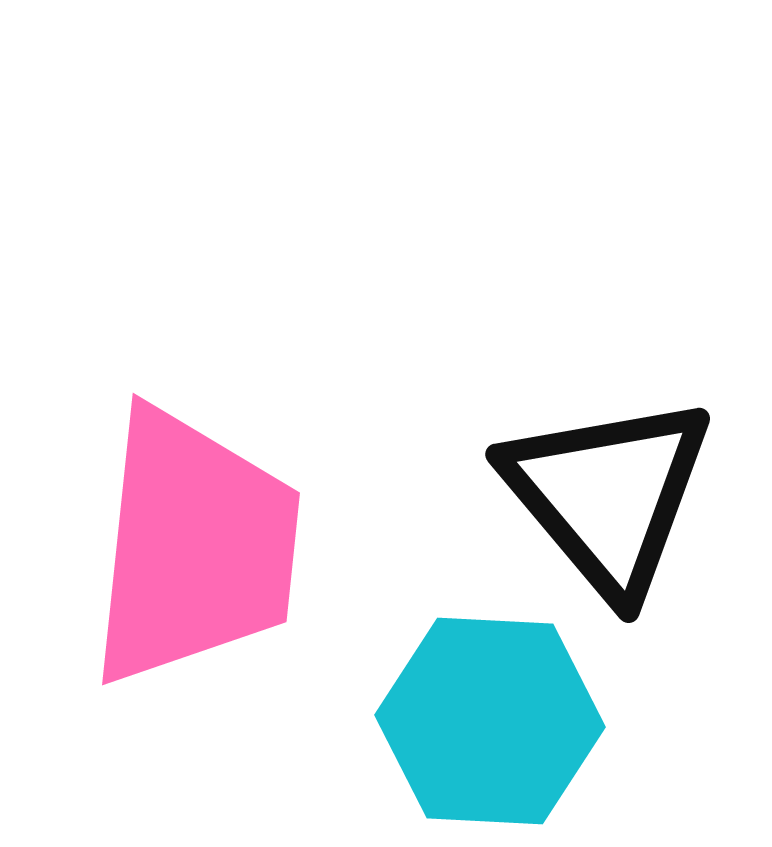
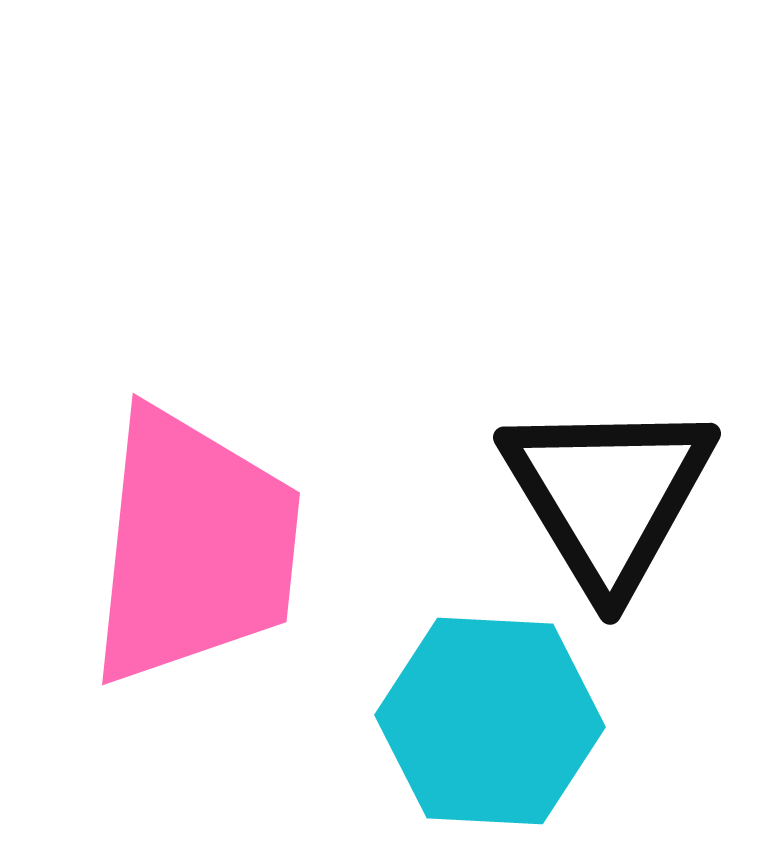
black triangle: rotated 9 degrees clockwise
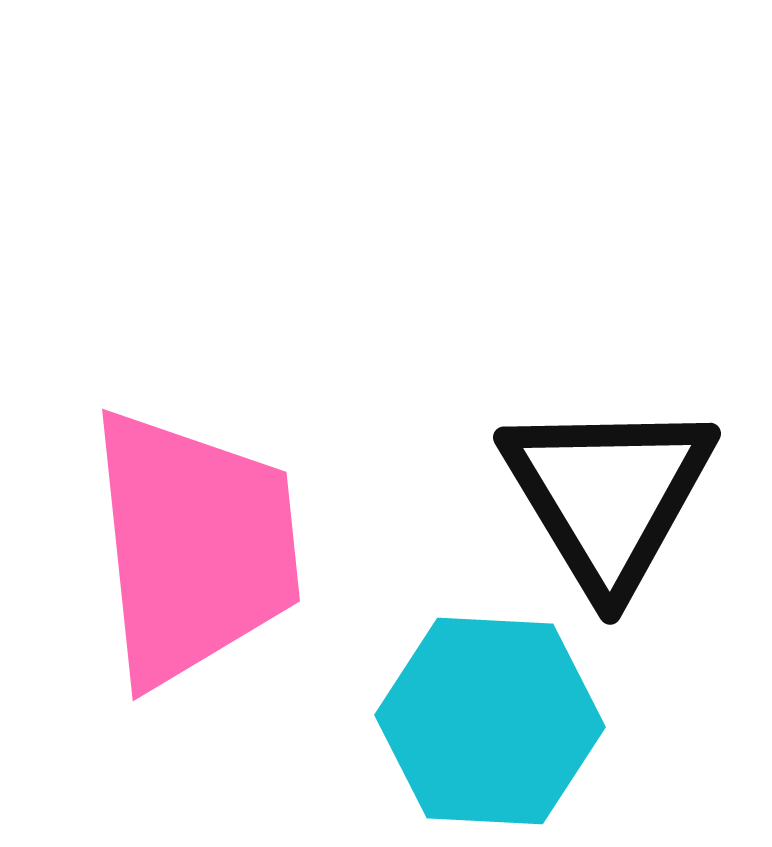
pink trapezoid: rotated 12 degrees counterclockwise
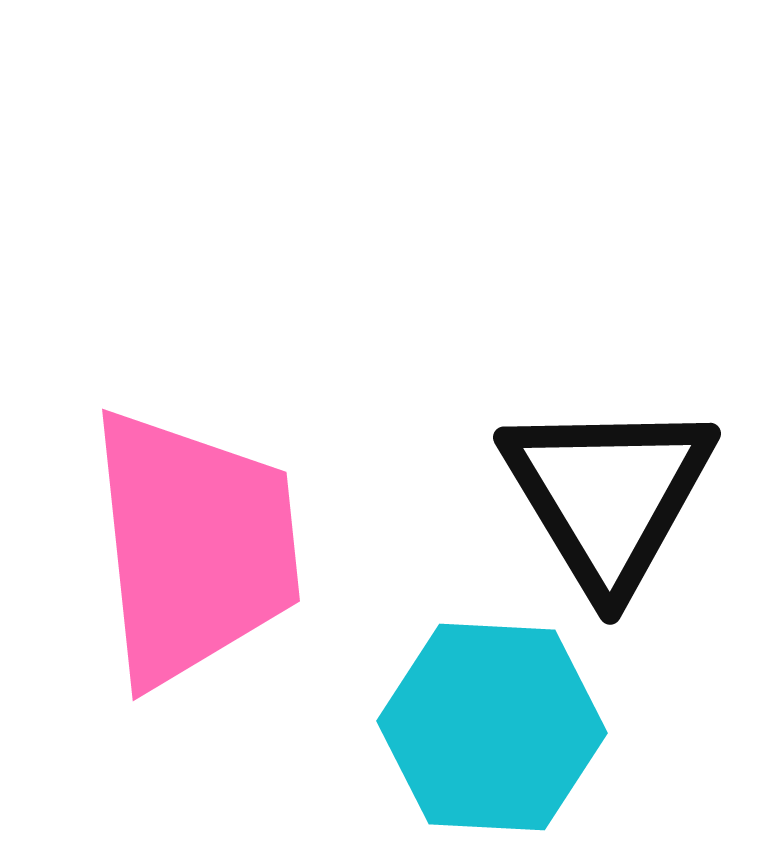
cyan hexagon: moved 2 px right, 6 px down
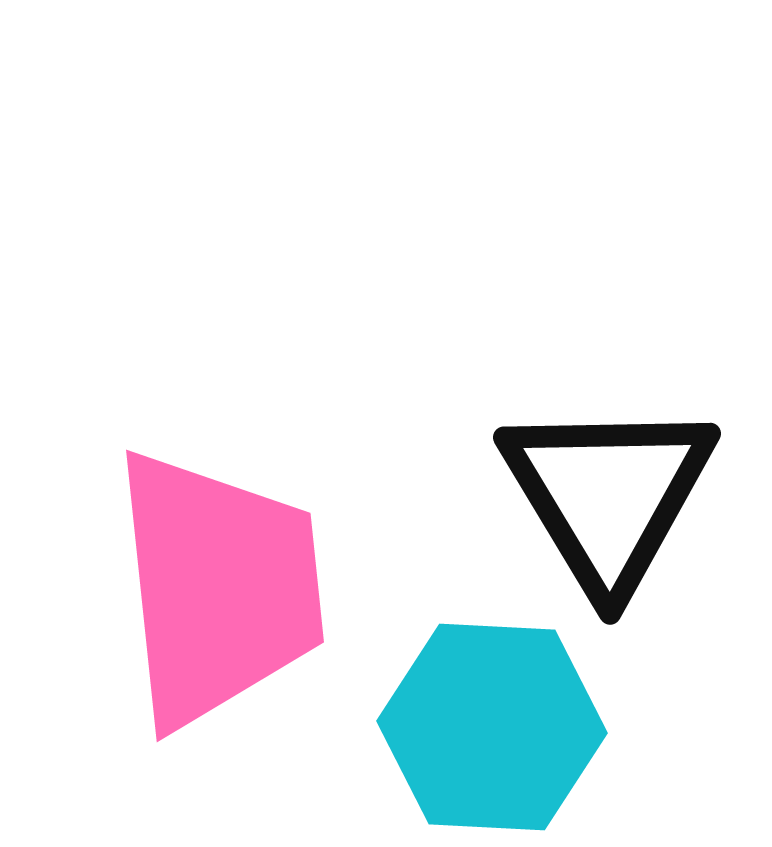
pink trapezoid: moved 24 px right, 41 px down
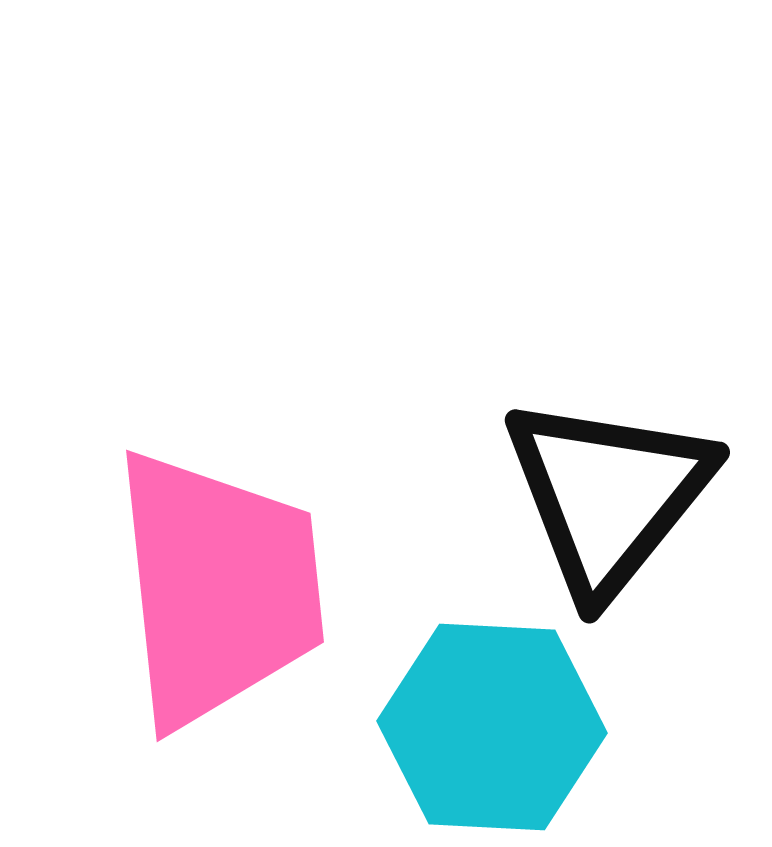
black triangle: rotated 10 degrees clockwise
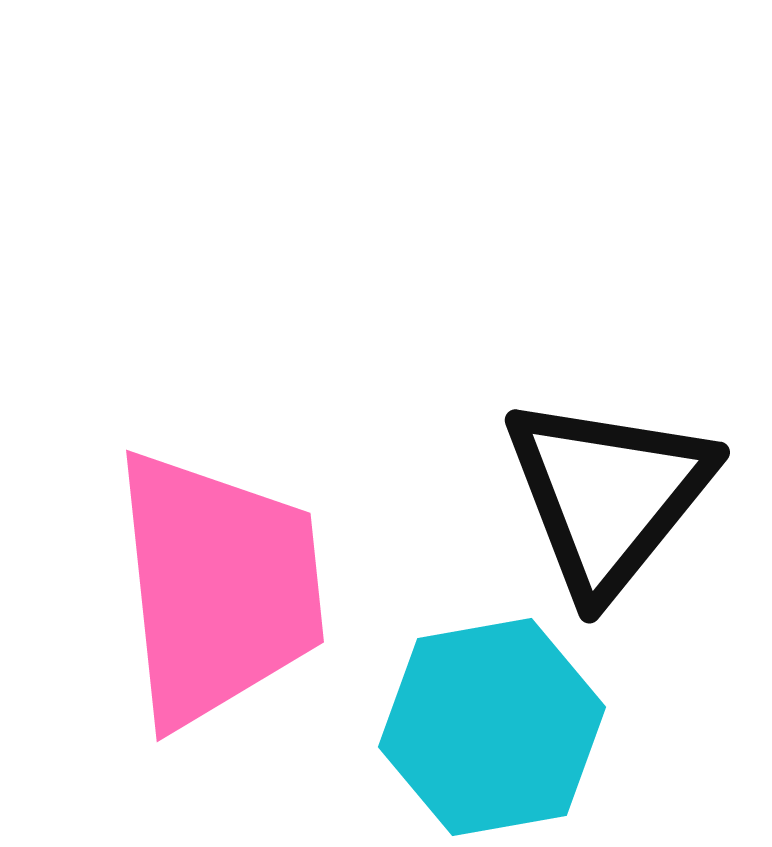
cyan hexagon: rotated 13 degrees counterclockwise
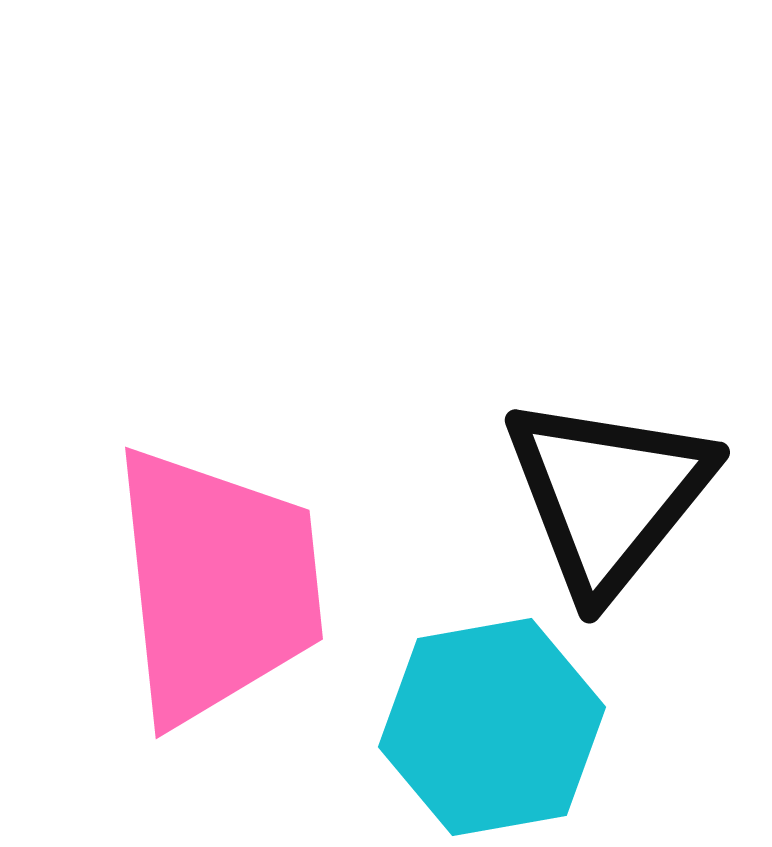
pink trapezoid: moved 1 px left, 3 px up
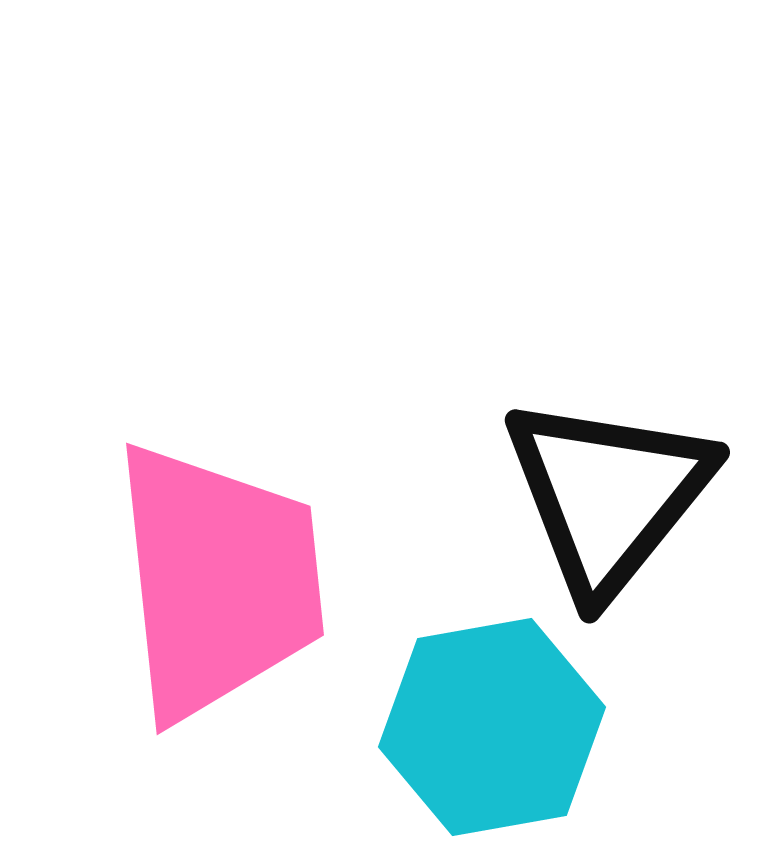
pink trapezoid: moved 1 px right, 4 px up
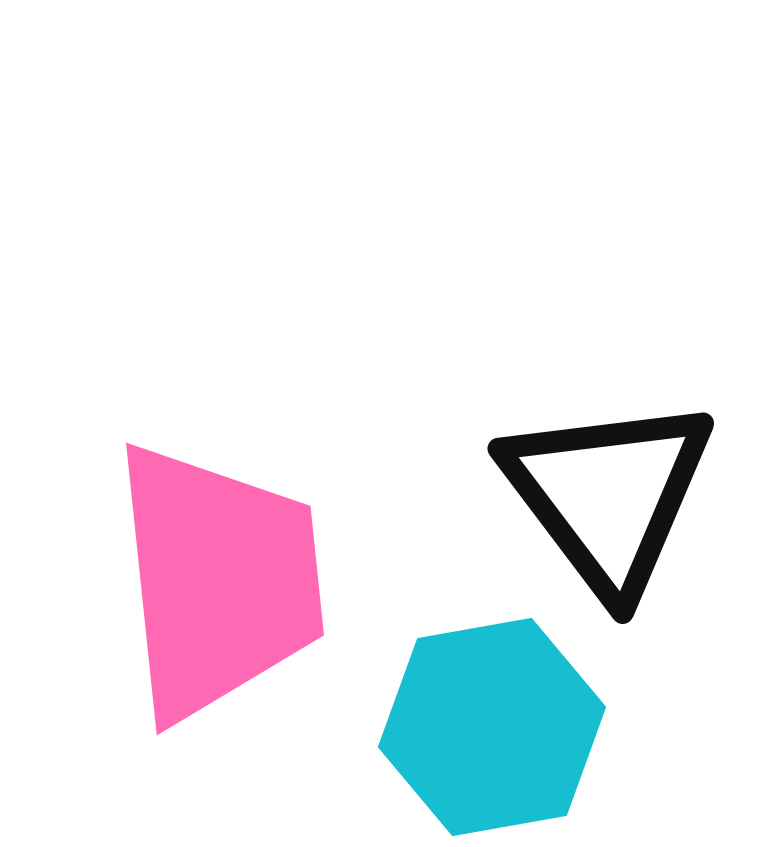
black triangle: rotated 16 degrees counterclockwise
